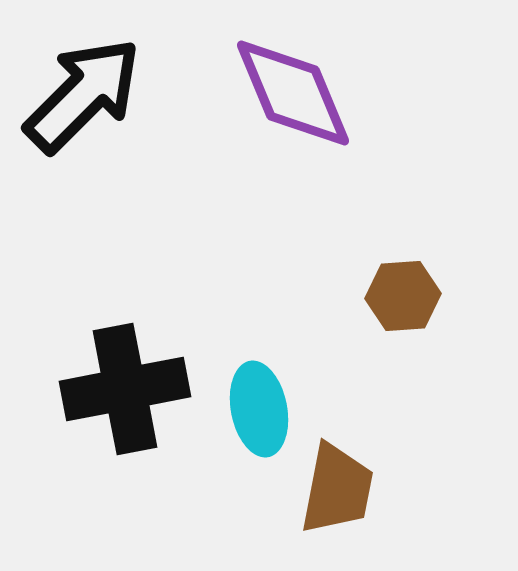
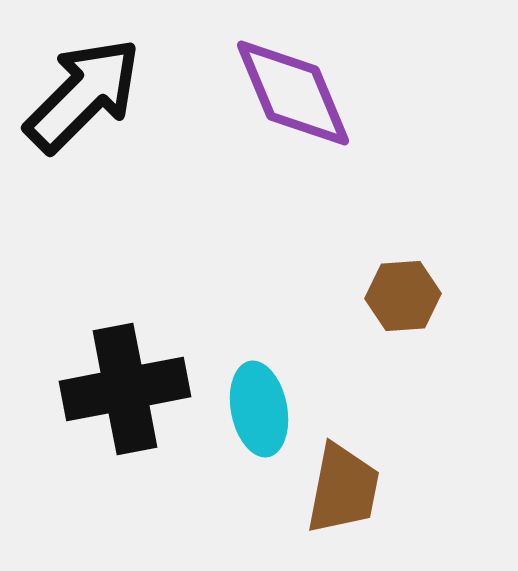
brown trapezoid: moved 6 px right
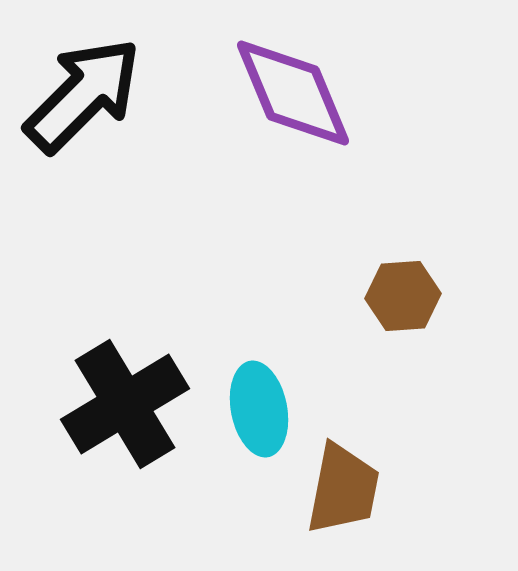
black cross: moved 15 px down; rotated 20 degrees counterclockwise
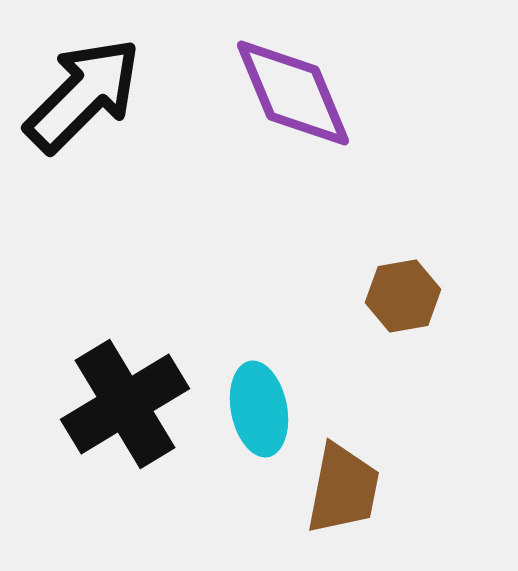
brown hexagon: rotated 6 degrees counterclockwise
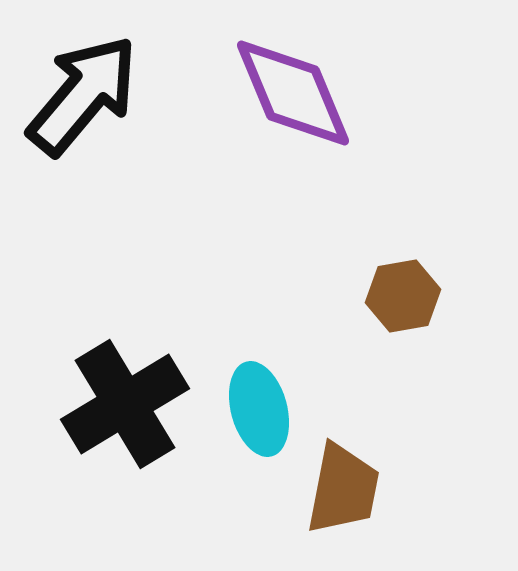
black arrow: rotated 5 degrees counterclockwise
cyan ellipse: rotated 4 degrees counterclockwise
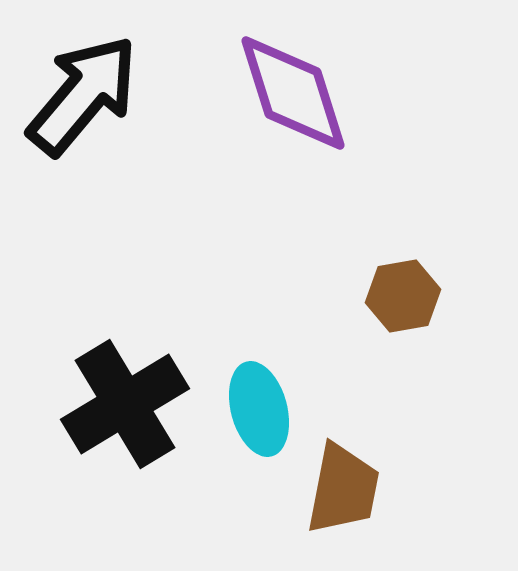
purple diamond: rotated 5 degrees clockwise
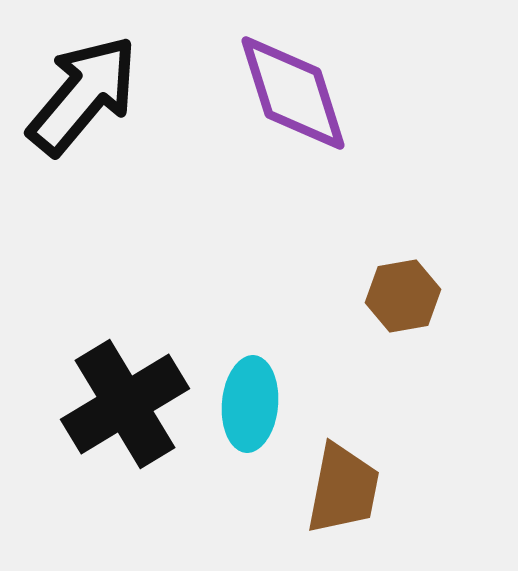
cyan ellipse: moved 9 px left, 5 px up; rotated 20 degrees clockwise
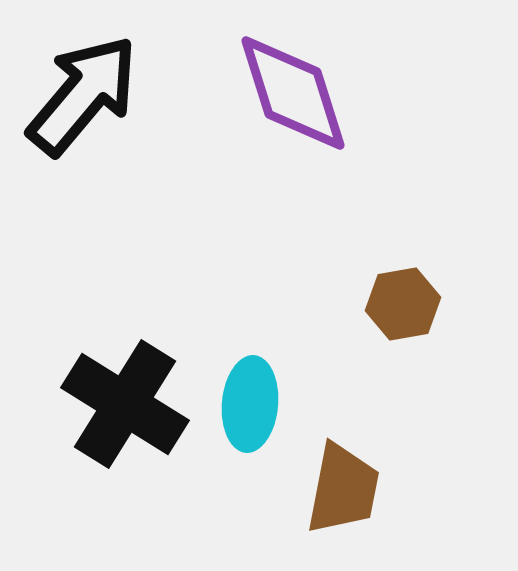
brown hexagon: moved 8 px down
black cross: rotated 27 degrees counterclockwise
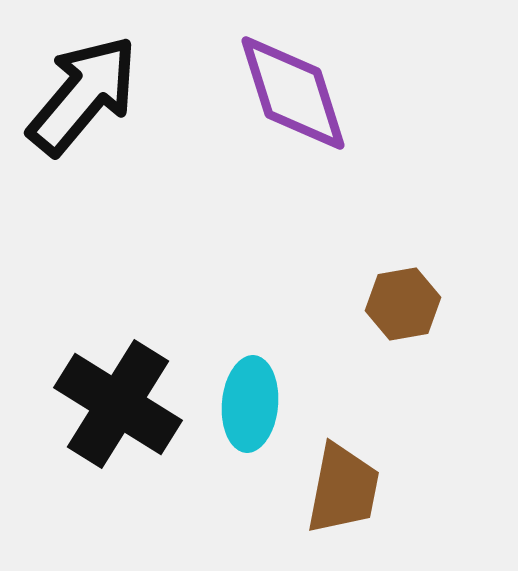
black cross: moved 7 px left
